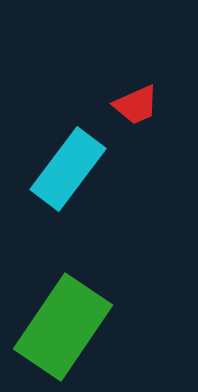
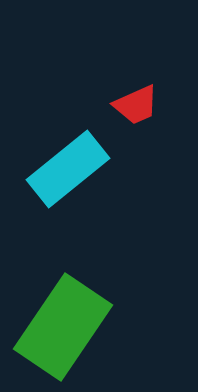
cyan rectangle: rotated 14 degrees clockwise
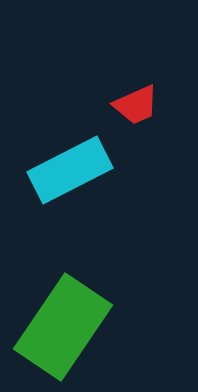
cyan rectangle: moved 2 px right, 1 px down; rotated 12 degrees clockwise
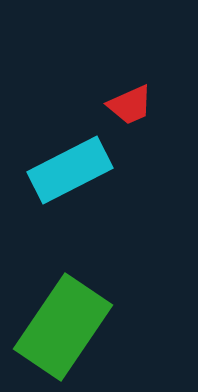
red trapezoid: moved 6 px left
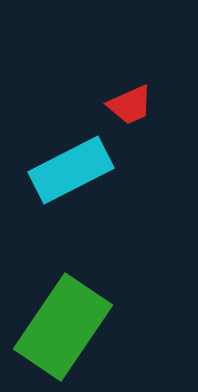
cyan rectangle: moved 1 px right
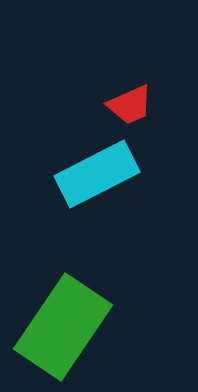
cyan rectangle: moved 26 px right, 4 px down
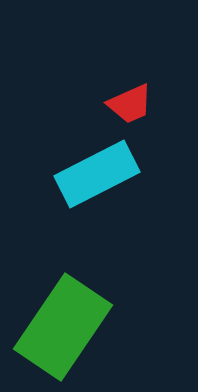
red trapezoid: moved 1 px up
